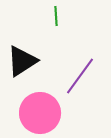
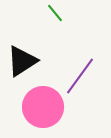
green line: moved 1 px left, 3 px up; rotated 36 degrees counterclockwise
pink circle: moved 3 px right, 6 px up
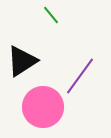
green line: moved 4 px left, 2 px down
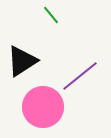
purple line: rotated 15 degrees clockwise
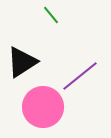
black triangle: moved 1 px down
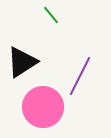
purple line: rotated 24 degrees counterclockwise
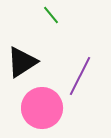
pink circle: moved 1 px left, 1 px down
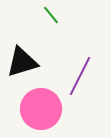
black triangle: rotated 16 degrees clockwise
pink circle: moved 1 px left, 1 px down
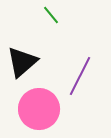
black triangle: rotated 24 degrees counterclockwise
pink circle: moved 2 px left
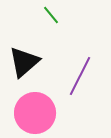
black triangle: moved 2 px right
pink circle: moved 4 px left, 4 px down
